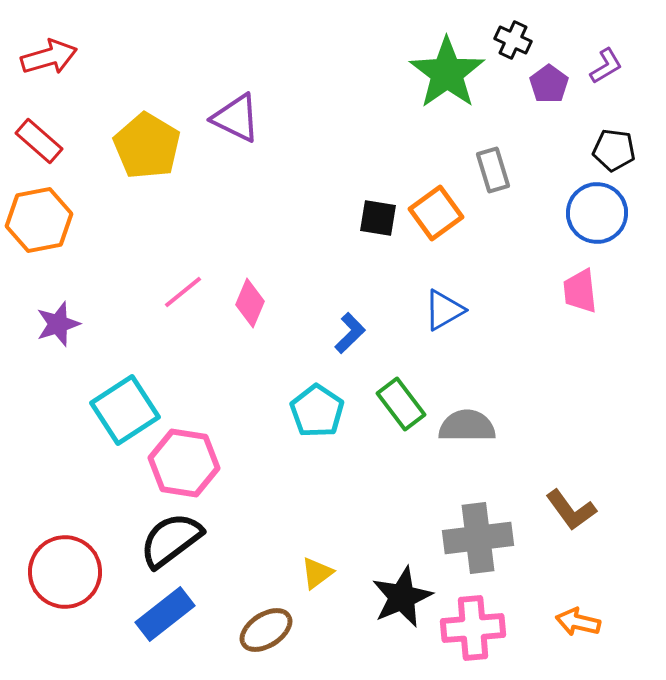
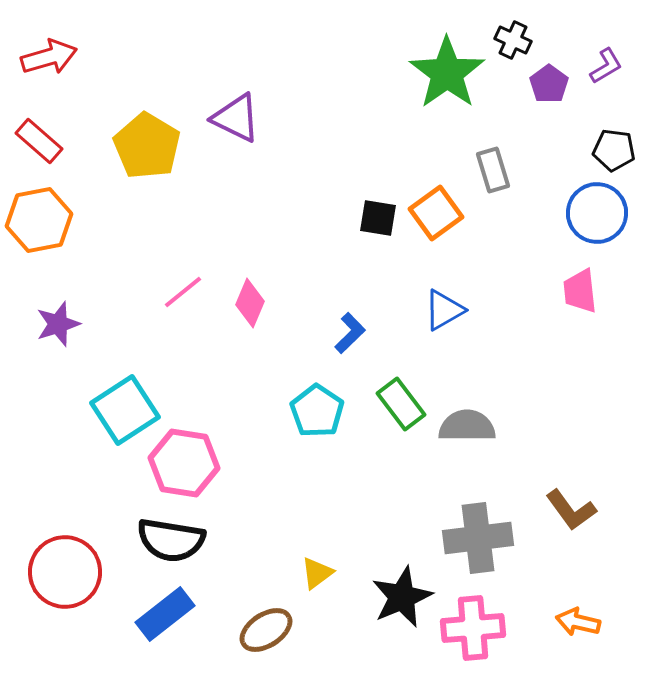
black semicircle: rotated 134 degrees counterclockwise
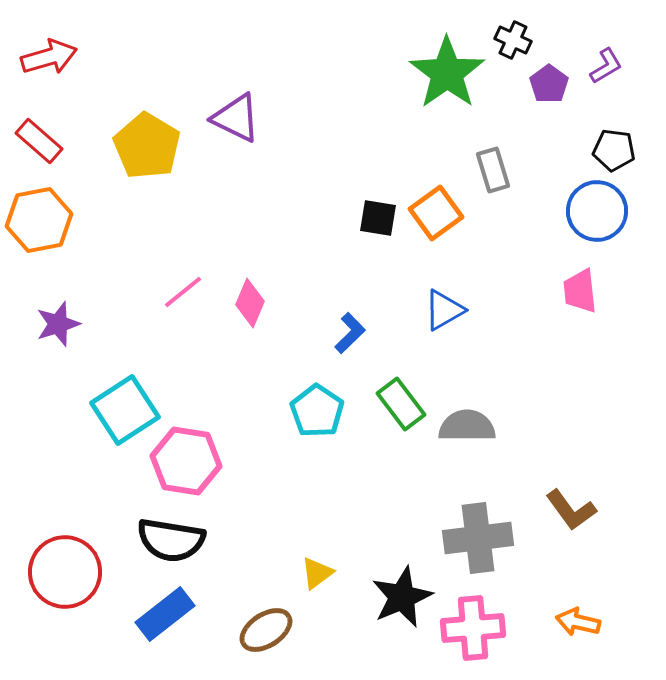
blue circle: moved 2 px up
pink hexagon: moved 2 px right, 2 px up
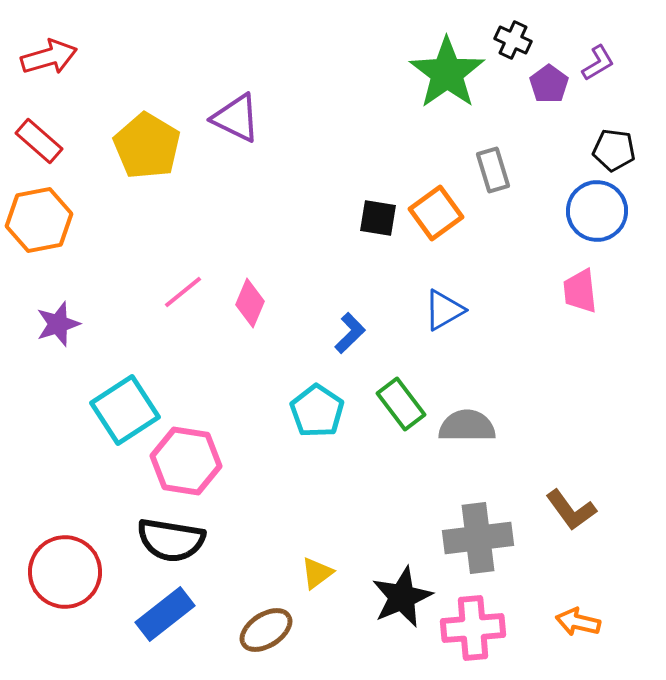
purple L-shape: moved 8 px left, 3 px up
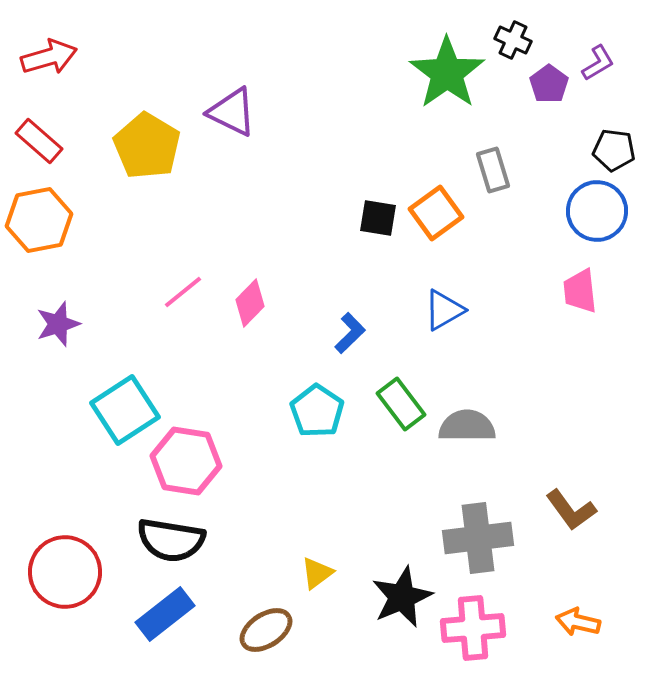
purple triangle: moved 4 px left, 6 px up
pink diamond: rotated 21 degrees clockwise
